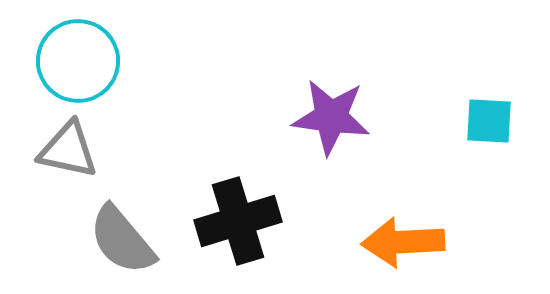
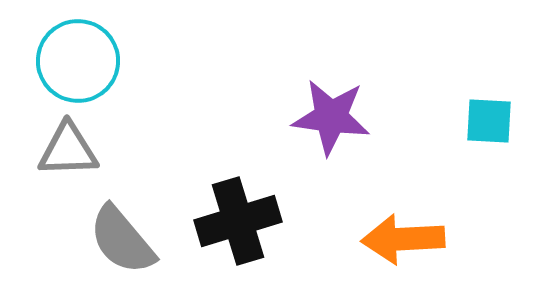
gray triangle: rotated 14 degrees counterclockwise
orange arrow: moved 3 px up
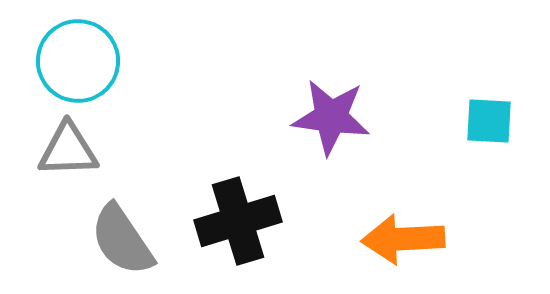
gray semicircle: rotated 6 degrees clockwise
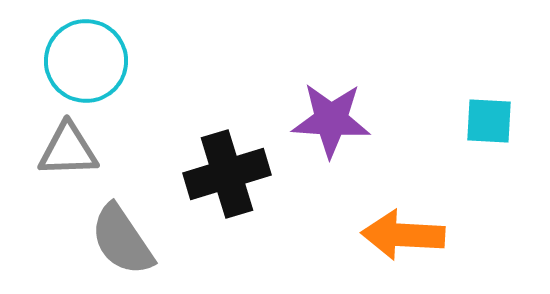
cyan circle: moved 8 px right
purple star: moved 3 px down; rotated 4 degrees counterclockwise
black cross: moved 11 px left, 47 px up
orange arrow: moved 4 px up; rotated 6 degrees clockwise
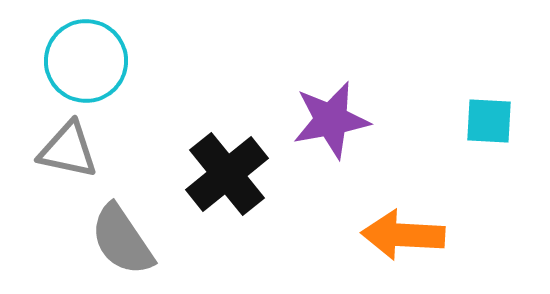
purple star: rotated 14 degrees counterclockwise
gray triangle: rotated 14 degrees clockwise
black cross: rotated 22 degrees counterclockwise
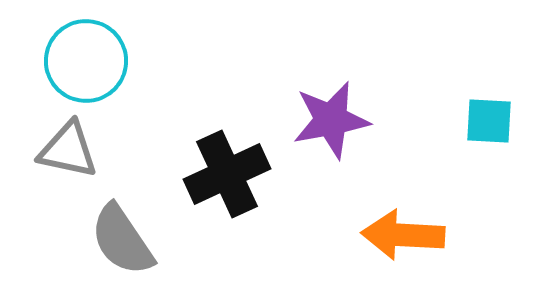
black cross: rotated 14 degrees clockwise
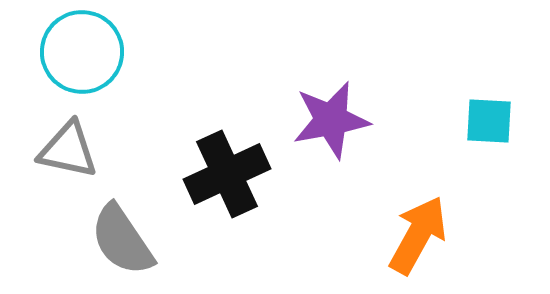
cyan circle: moved 4 px left, 9 px up
orange arrow: moved 15 px right; rotated 116 degrees clockwise
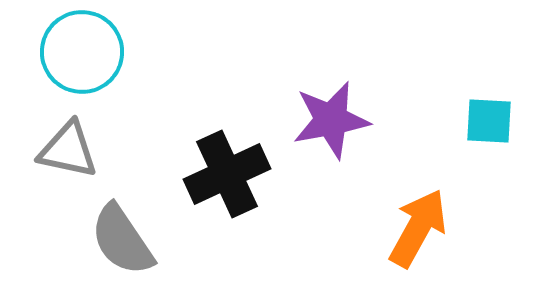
orange arrow: moved 7 px up
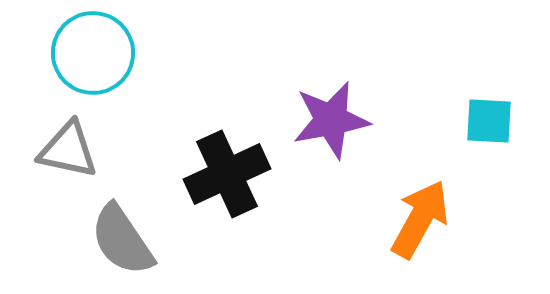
cyan circle: moved 11 px right, 1 px down
orange arrow: moved 2 px right, 9 px up
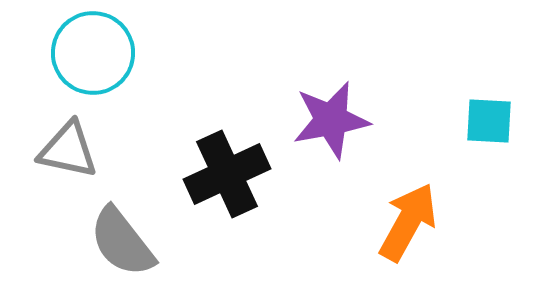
orange arrow: moved 12 px left, 3 px down
gray semicircle: moved 2 px down; rotated 4 degrees counterclockwise
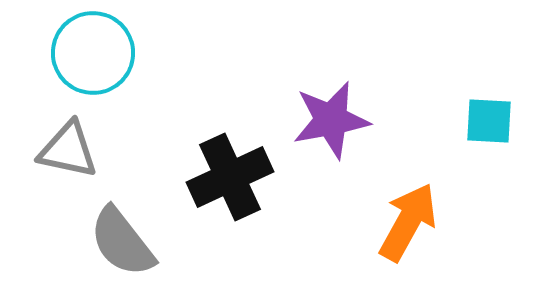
black cross: moved 3 px right, 3 px down
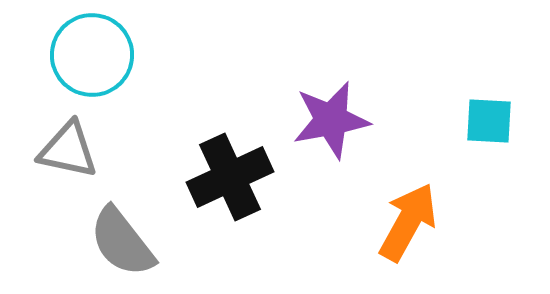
cyan circle: moved 1 px left, 2 px down
